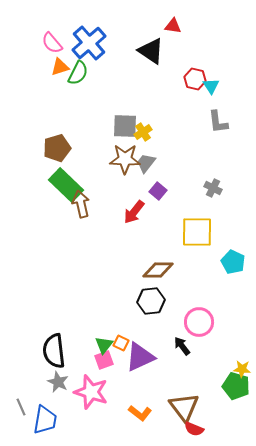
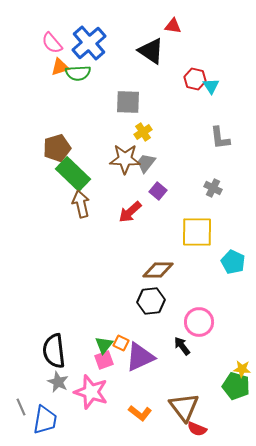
green semicircle: rotated 60 degrees clockwise
gray L-shape: moved 2 px right, 16 px down
gray square: moved 3 px right, 24 px up
green rectangle: moved 7 px right, 11 px up
red arrow: moved 4 px left; rotated 10 degrees clockwise
red semicircle: moved 3 px right
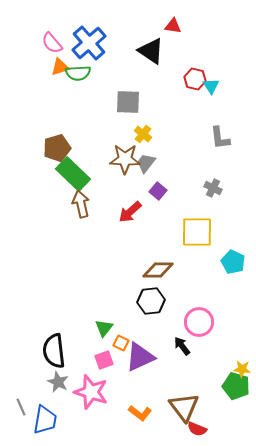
yellow cross: moved 2 px down; rotated 18 degrees counterclockwise
green triangle: moved 17 px up
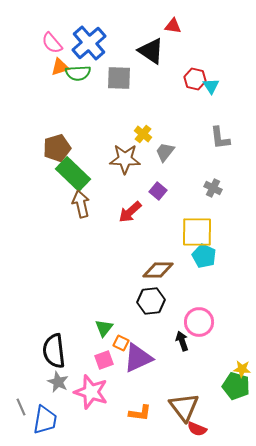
gray square: moved 9 px left, 24 px up
gray trapezoid: moved 19 px right, 11 px up
cyan pentagon: moved 29 px left, 6 px up
black arrow: moved 5 px up; rotated 18 degrees clockwise
purple triangle: moved 2 px left, 1 px down
orange L-shape: rotated 30 degrees counterclockwise
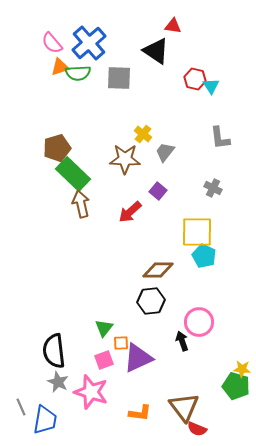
black triangle: moved 5 px right
orange square: rotated 28 degrees counterclockwise
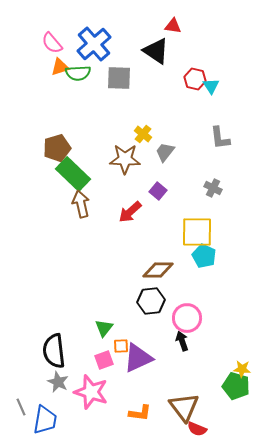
blue cross: moved 5 px right, 1 px down
pink circle: moved 12 px left, 4 px up
orange square: moved 3 px down
